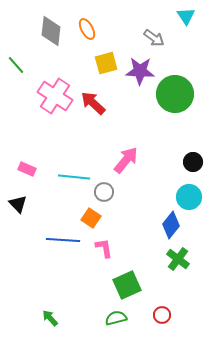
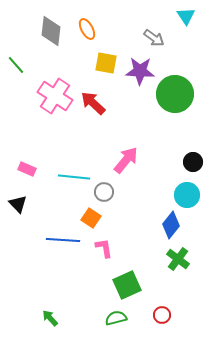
yellow square: rotated 25 degrees clockwise
cyan circle: moved 2 px left, 2 px up
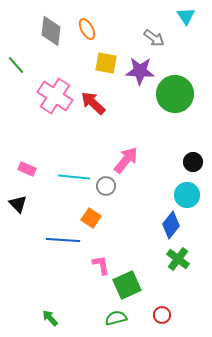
gray circle: moved 2 px right, 6 px up
pink L-shape: moved 3 px left, 17 px down
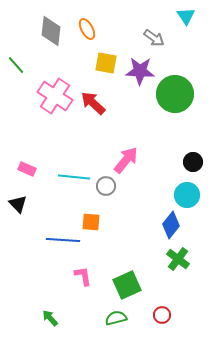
orange square: moved 4 px down; rotated 30 degrees counterclockwise
pink L-shape: moved 18 px left, 11 px down
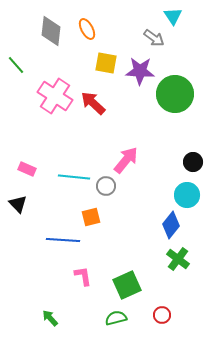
cyan triangle: moved 13 px left
orange square: moved 5 px up; rotated 18 degrees counterclockwise
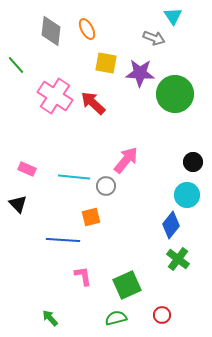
gray arrow: rotated 15 degrees counterclockwise
purple star: moved 2 px down
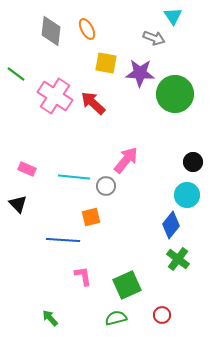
green line: moved 9 px down; rotated 12 degrees counterclockwise
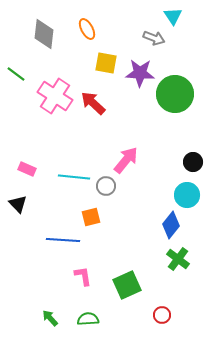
gray diamond: moved 7 px left, 3 px down
green semicircle: moved 28 px left, 1 px down; rotated 10 degrees clockwise
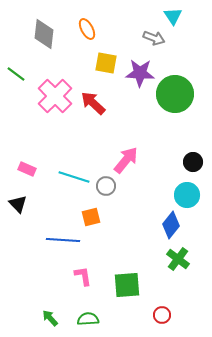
pink cross: rotated 12 degrees clockwise
cyan line: rotated 12 degrees clockwise
green square: rotated 20 degrees clockwise
